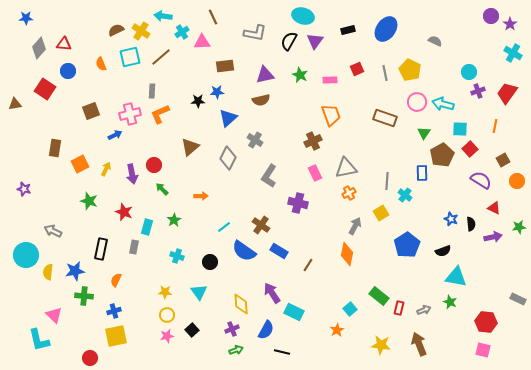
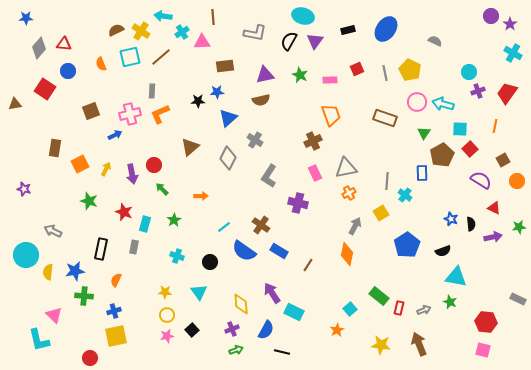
brown line at (213, 17): rotated 21 degrees clockwise
cyan rectangle at (147, 227): moved 2 px left, 3 px up
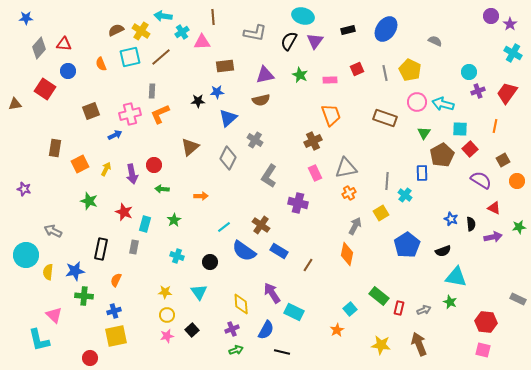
green arrow at (162, 189): rotated 40 degrees counterclockwise
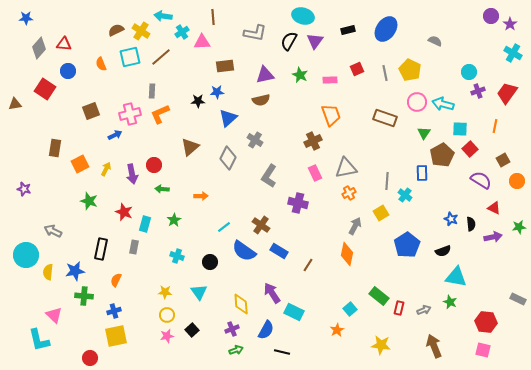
brown arrow at (419, 344): moved 15 px right, 2 px down
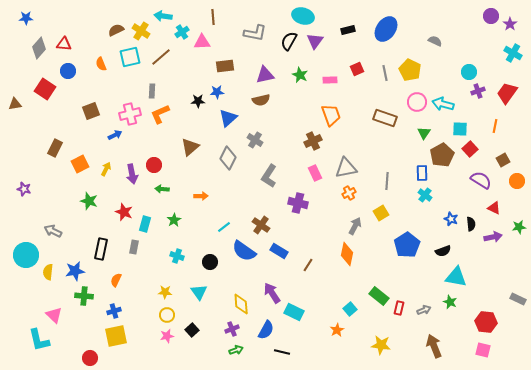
brown rectangle at (55, 148): rotated 18 degrees clockwise
cyan cross at (405, 195): moved 20 px right
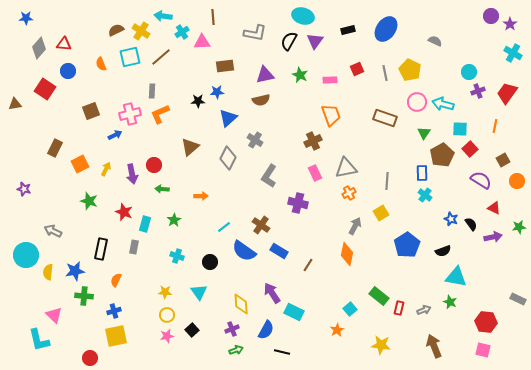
black semicircle at (471, 224): rotated 32 degrees counterclockwise
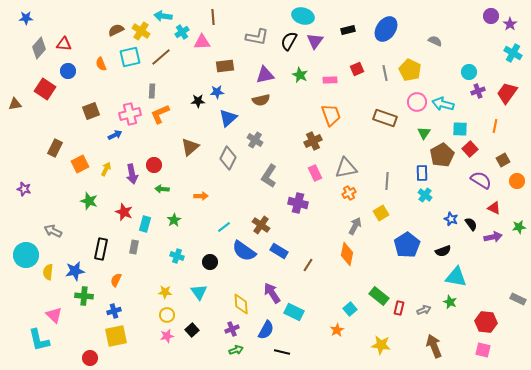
gray L-shape at (255, 33): moved 2 px right, 4 px down
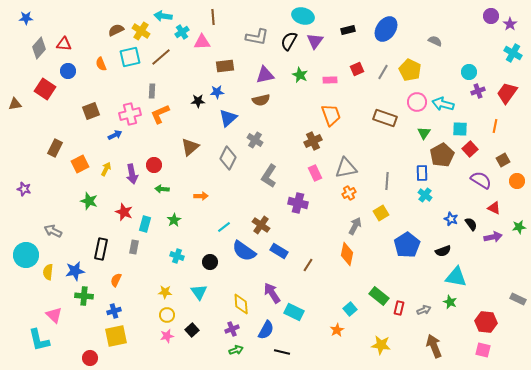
gray line at (385, 73): moved 2 px left, 1 px up; rotated 42 degrees clockwise
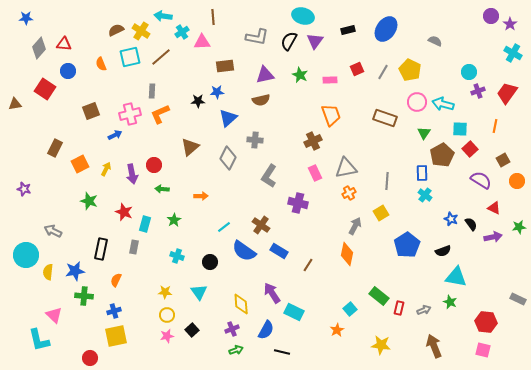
gray cross at (255, 140): rotated 28 degrees counterclockwise
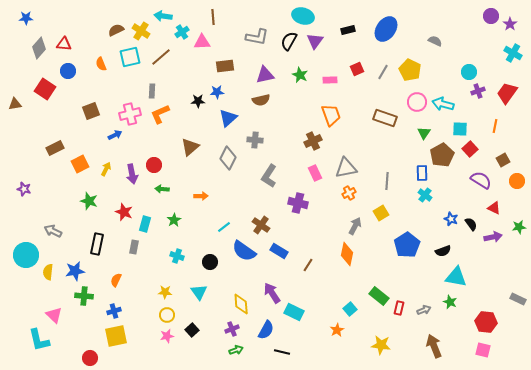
brown rectangle at (55, 148): rotated 36 degrees clockwise
black rectangle at (101, 249): moved 4 px left, 5 px up
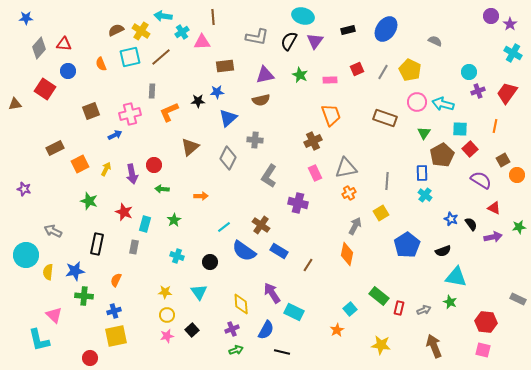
orange L-shape at (160, 114): moved 9 px right, 2 px up
orange circle at (517, 181): moved 6 px up
